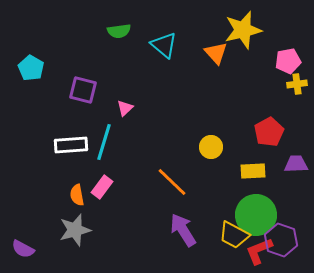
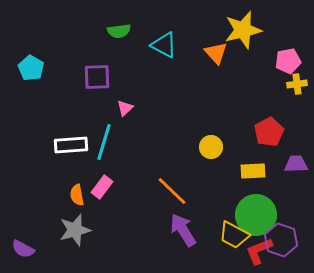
cyan triangle: rotated 12 degrees counterclockwise
purple square: moved 14 px right, 13 px up; rotated 16 degrees counterclockwise
orange line: moved 9 px down
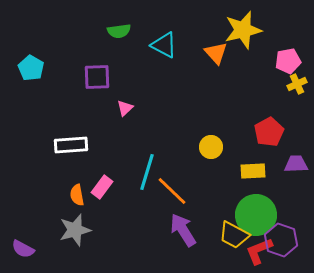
yellow cross: rotated 18 degrees counterclockwise
cyan line: moved 43 px right, 30 px down
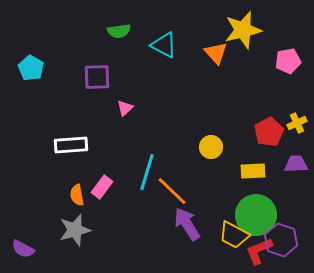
yellow cross: moved 39 px down
purple arrow: moved 4 px right, 6 px up
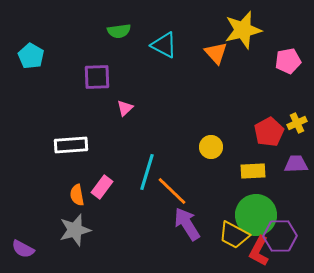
cyan pentagon: moved 12 px up
purple hexagon: moved 1 px left, 4 px up; rotated 20 degrees counterclockwise
red L-shape: rotated 40 degrees counterclockwise
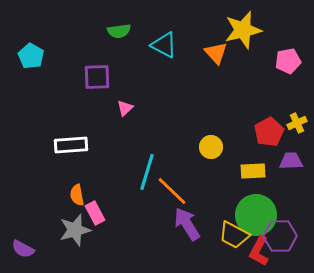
purple trapezoid: moved 5 px left, 3 px up
pink rectangle: moved 7 px left, 26 px down; rotated 65 degrees counterclockwise
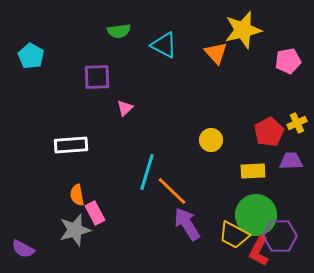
yellow circle: moved 7 px up
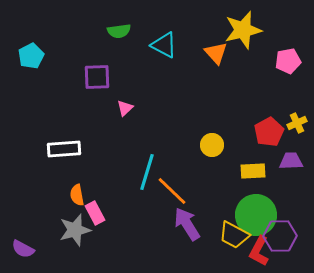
cyan pentagon: rotated 15 degrees clockwise
yellow circle: moved 1 px right, 5 px down
white rectangle: moved 7 px left, 4 px down
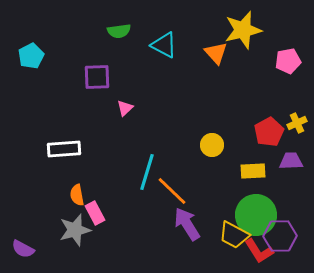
red L-shape: rotated 60 degrees counterclockwise
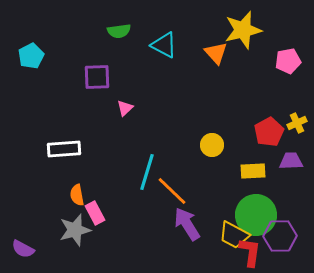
red L-shape: moved 9 px left, 1 px down; rotated 140 degrees counterclockwise
